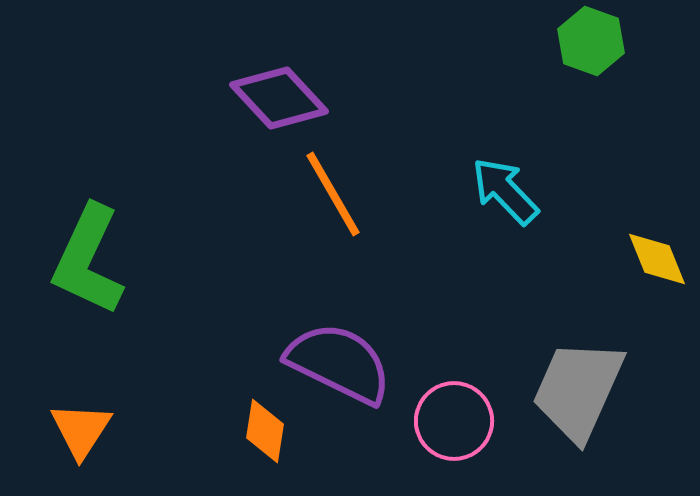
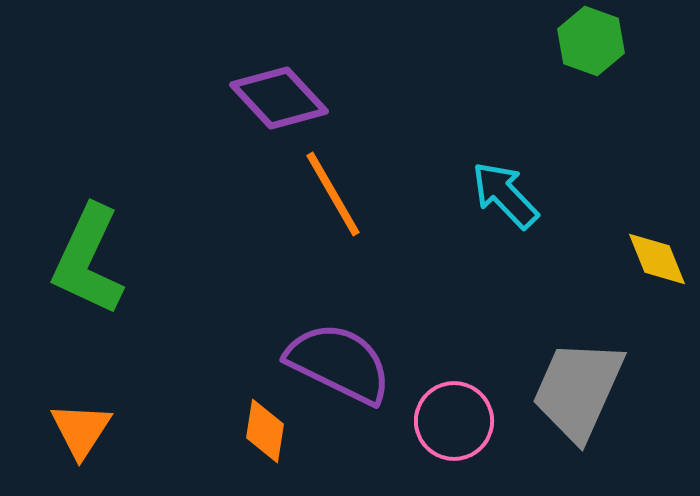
cyan arrow: moved 4 px down
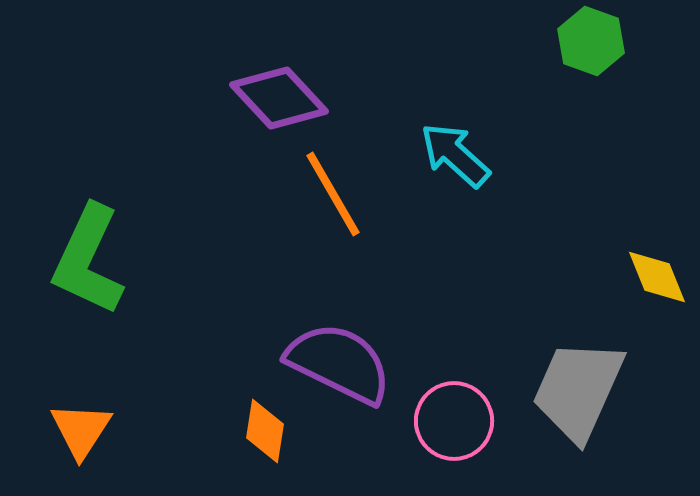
cyan arrow: moved 50 px left, 40 px up; rotated 4 degrees counterclockwise
yellow diamond: moved 18 px down
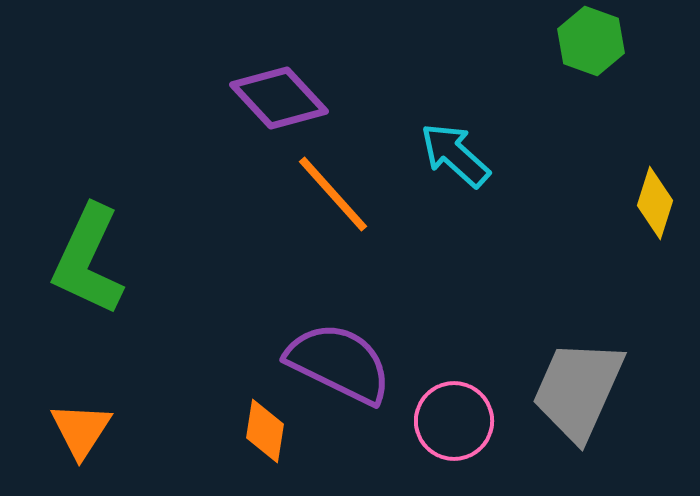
orange line: rotated 12 degrees counterclockwise
yellow diamond: moved 2 px left, 74 px up; rotated 40 degrees clockwise
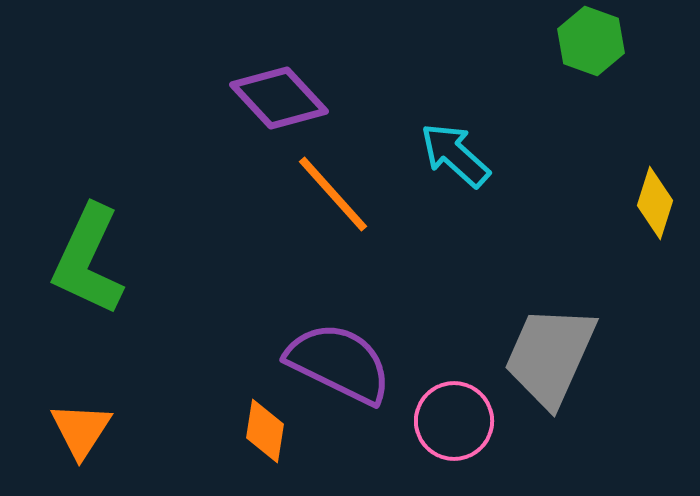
gray trapezoid: moved 28 px left, 34 px up
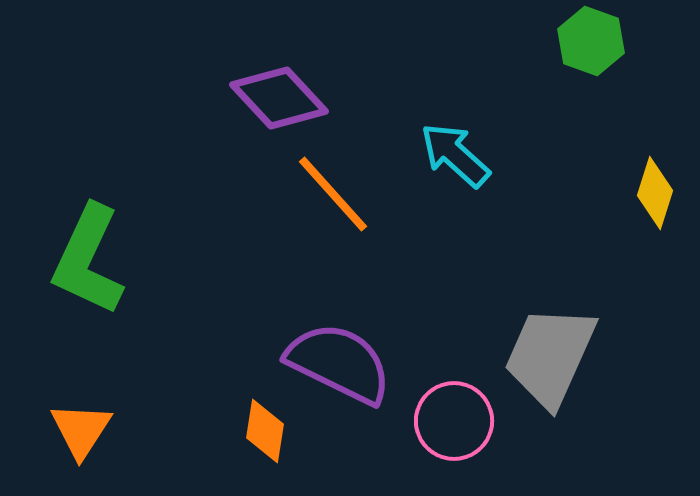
yellow diamond: moved 10 px up
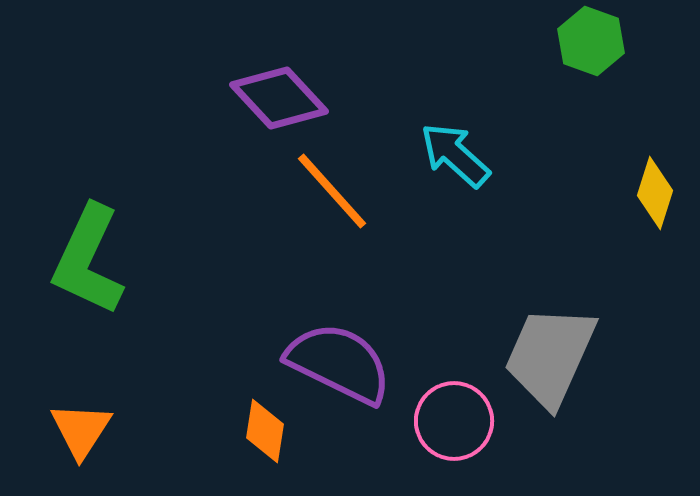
orange line: moved 1 px left, 3 px up
